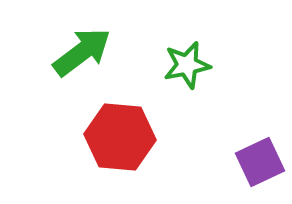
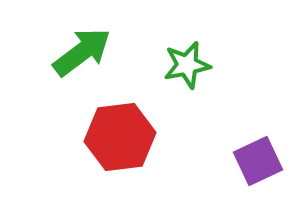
red hexagon: rotated 12 degrees counterclockwise
purple square: moved 2 px left, 1 px up
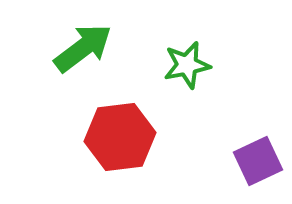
green arrow: moved 1 px right, 4 px up
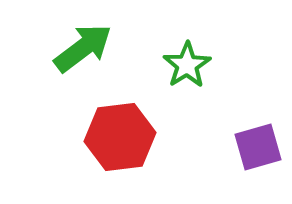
green star: rotated 21 degrees counterclockwise
purple square: moved 14 px up; rotated 9 degrees clockwise
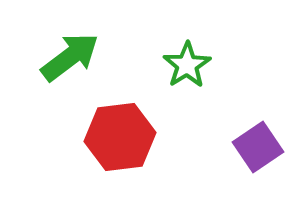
green arrow: moved 13 px left, 9 px down
purple square: rotated 18 degrees counterclockwise
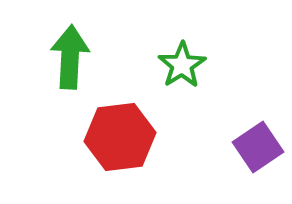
green arrow: rotated 50 degrees counterclockwise
green star: moved 5 px left
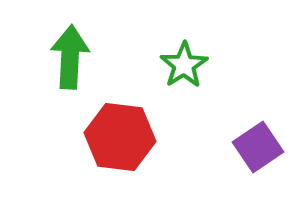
green star: moved 2 px right
red hexagon: rotated 14 degrees clockwise
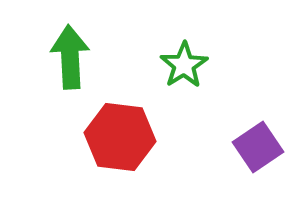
green arrow: rotated 6 degrees counterclockwise
